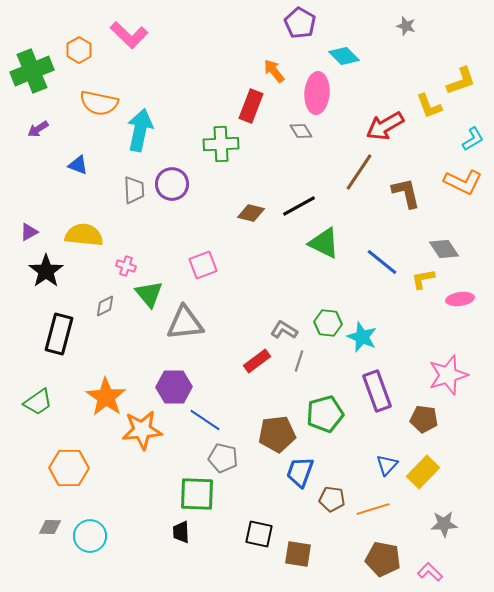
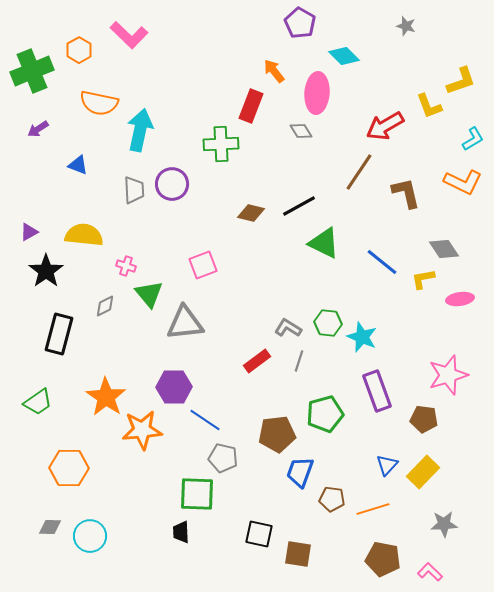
gray L-shape at (284, 330): moved 4 px right, 2 px up
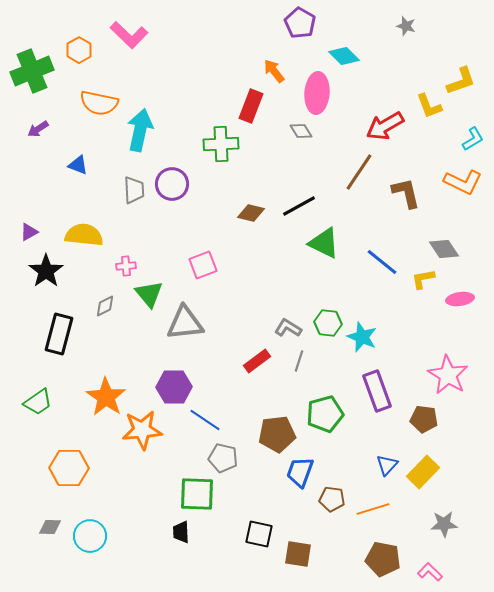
pink cross at (126, 266): rotated 24 degrees counterclockwise
pink star at (448, 375): rotated 24 degrees counterclockwise
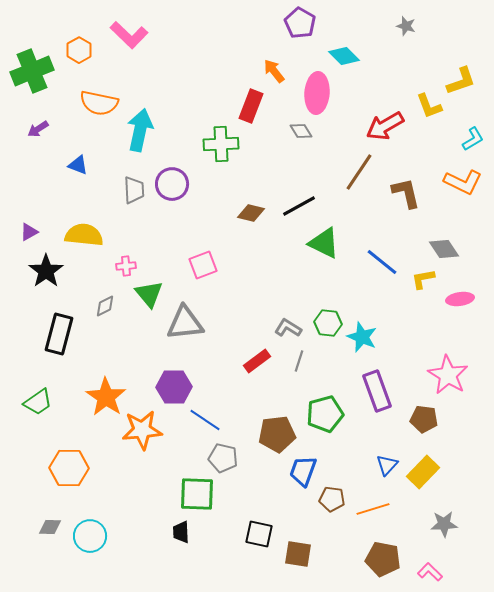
blue trapezoid at (300, 472): moved 3 px right, 1 px up
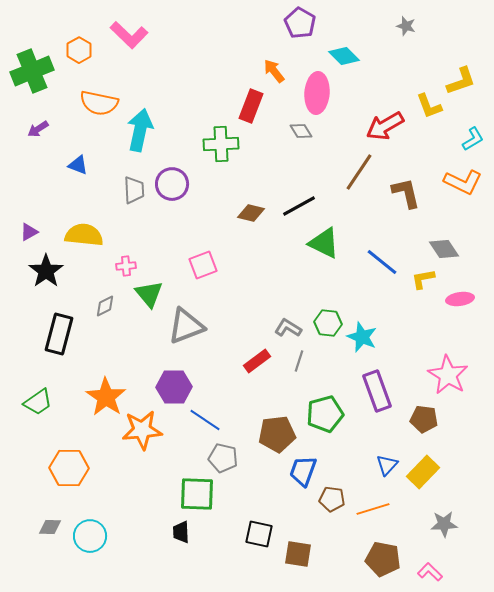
gray triangle at (185, 323): moved 1 px right, 3 px down; rotated 15 degrees counterclockwise
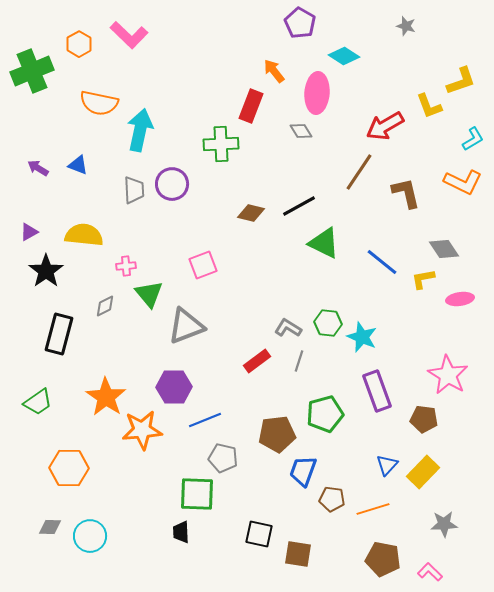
orange hexagon at (79, 50): moved 6 px up
cyan diamond at (344, 56): rotated 12 degrees counterclockwise
purple arrow at (38, 129): moved 39 px down; rotated 65 degrees clockwise
blue line at (205, 420): rotated 56 degrees counterclockwise
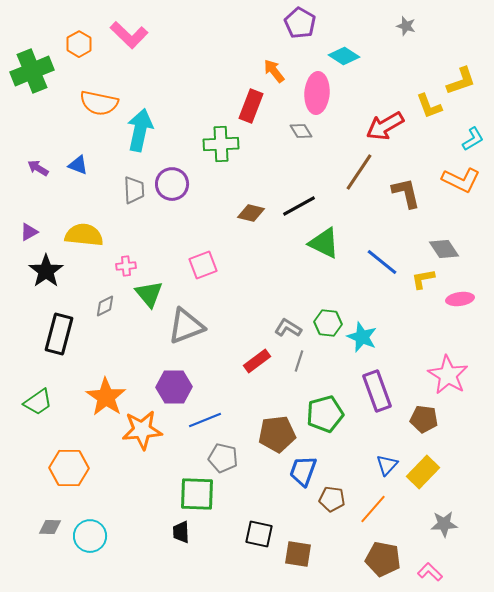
orange L-shape at (463, 182): moved 2 px left, 2 px up
orange line at (373, 509): rotated 32 degrees counterclockwise
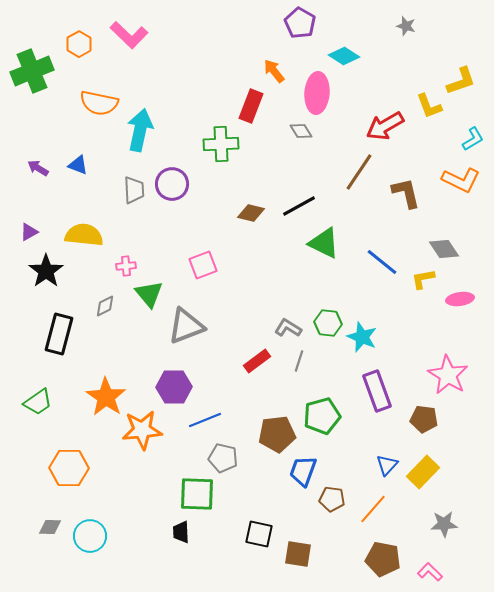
green pentagon at (325, 414): moved 3 px left, 2 px down
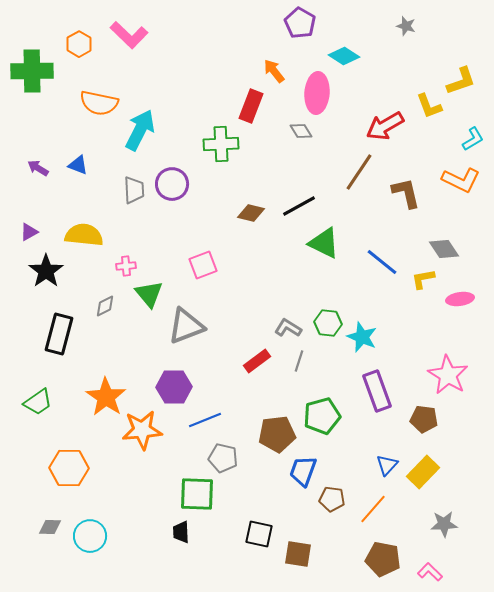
green cross at (32, 71): rotated 21 degrees clockwise
cyan arrow at (140, 130): rotated 15 degrees clockwise
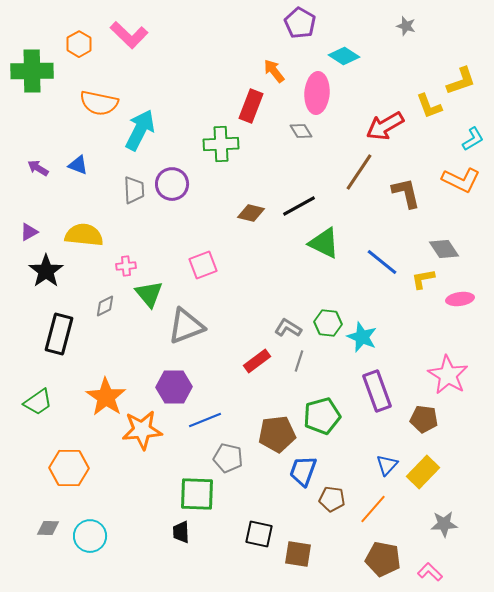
gray pentagon at (223, 458): moved 5 px right
gray diamond at (50, 527): moved 2 px left, 1 px down
